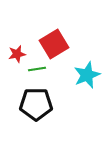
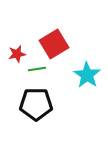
cyan star: rotated 16 degrees counterclockwise
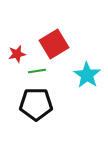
green line: moved 2 px down
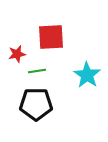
red square: moved 3 px left, 7 px up; rotated 28 degrees clockwise
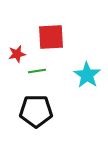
black pentagon: moved 7 px down
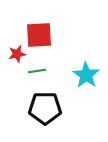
red square: moved 12 px left, 2 px up
cyan star: moved 1 px left
black pentagon: moved 9 px right, 3 px up
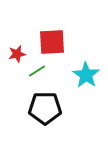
red square: moved 13 px right, 7 px down
green line: rotated 24 degrees counterclockwise
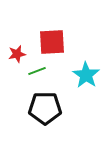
green line: rotated 12 degrees clockwise
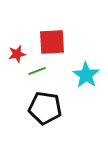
black pentagon: rotated 8 degrees clockwise
